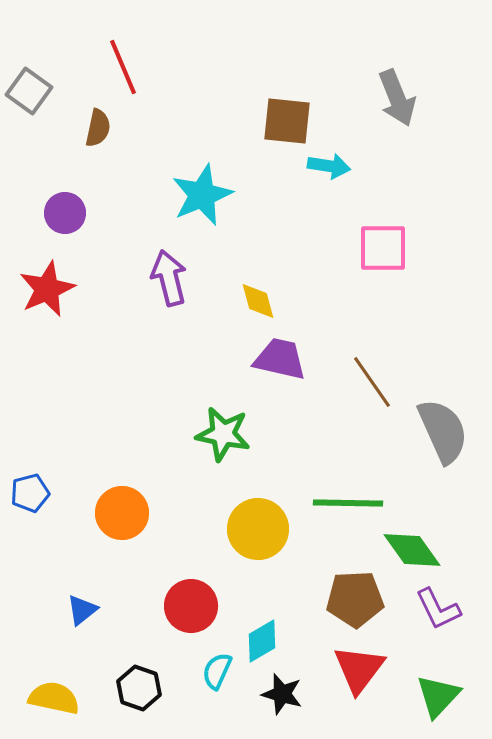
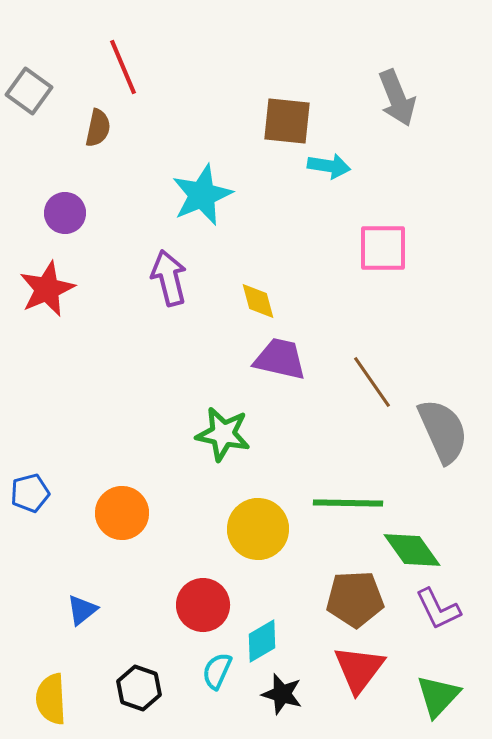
red circle: moved 12 px right, 1 px up
yellow semicircle: moved 3 px left, 1 px down; rotated 105 degrees counterclockwise
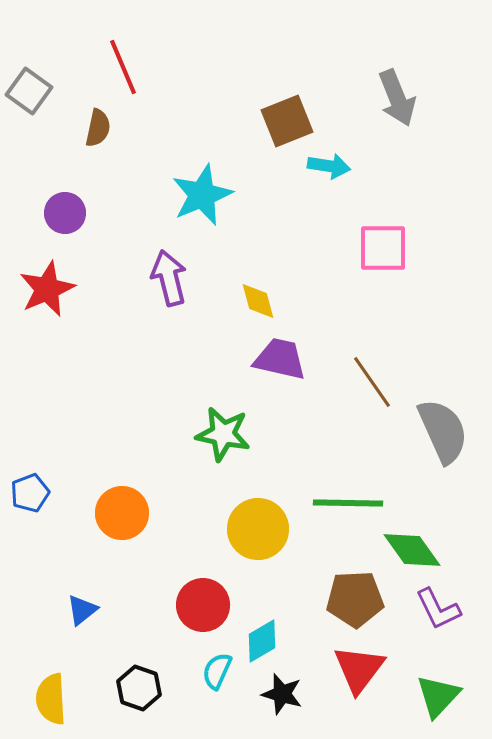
brown square: rotated 28 degrees counterclockwise
blue pentagon: rotated 6 degrees counterclockwise
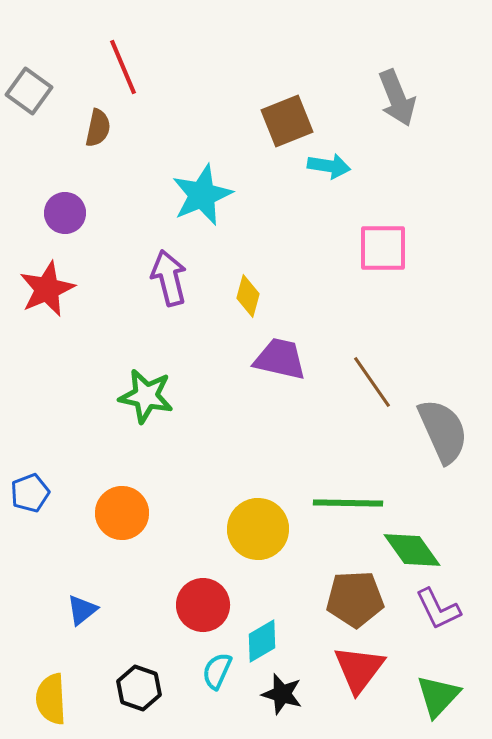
yellow diamond: moved 10 px left, 5 px up; rotated 30 degrees clockwise
green star: moved 77 px left, 38 px up
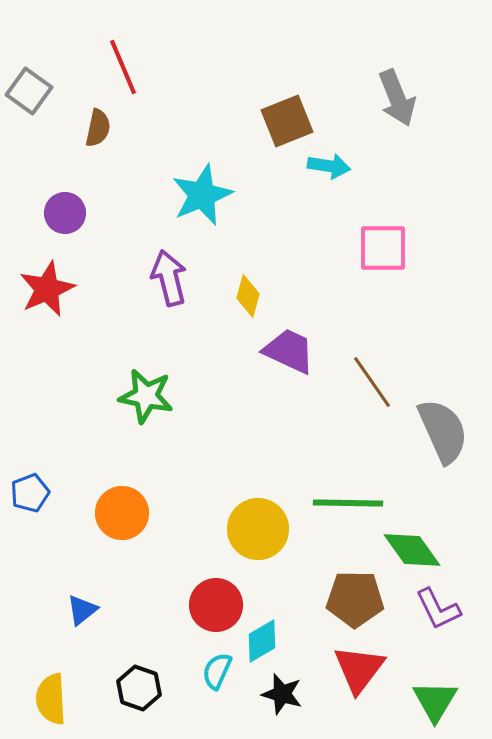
purple trapezoid: moved 9 px right, 8 px up; rotated 12 degrees clockwise
brown pentagon: rotated 4 degrees clockwise
red circle: moved 13 px right
green triangle: moved 3 px left, 5 px down; rotated 12 degrees counterclockwise
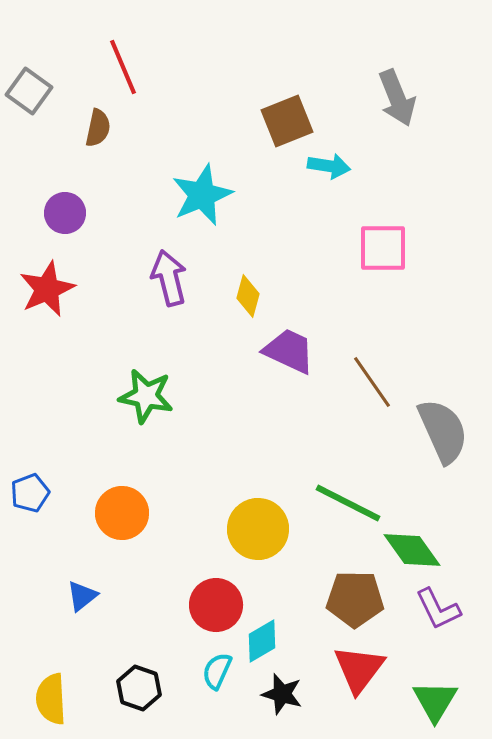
green line: rotated 26 degrees clockwise
blue triangle: moved 14 px up
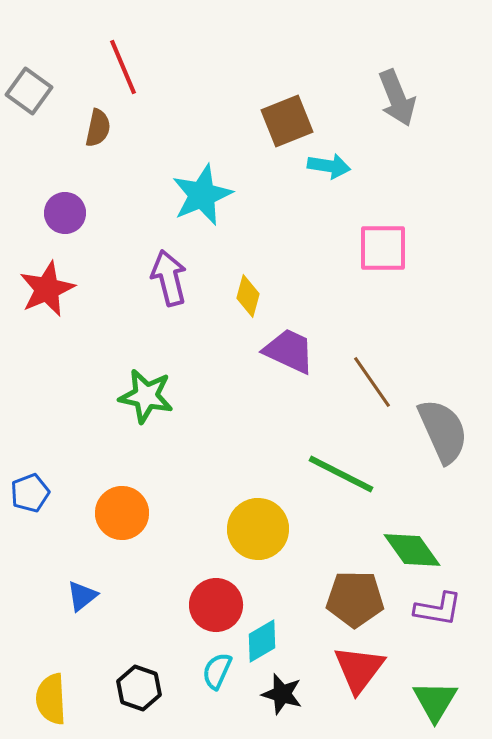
green line: moved 7 px left, 29 px up
purple L-shape: rotated 54 degrees counterclockwise
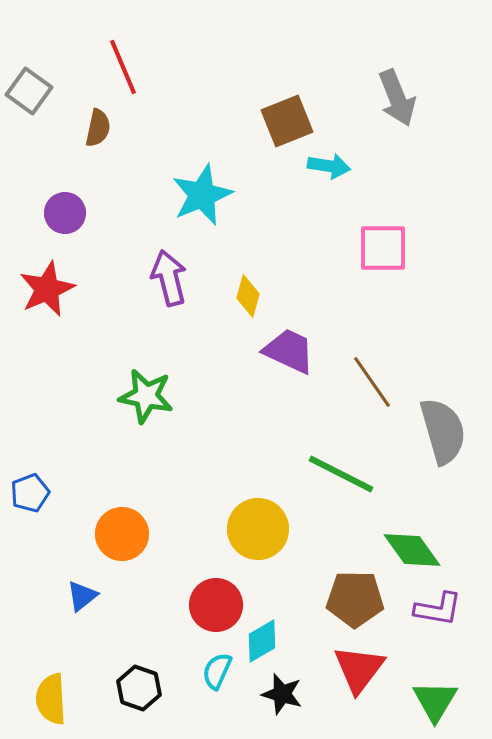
gray semicircle: rotated 8 degrees clockwise
orange circle: moved 21 px down
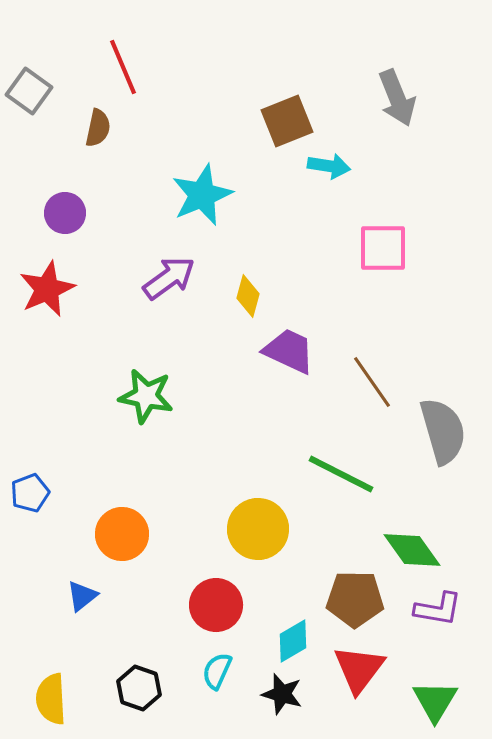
purple arrow: rotated 68 degrees clockwise
cyan diamond: moved 31 px right
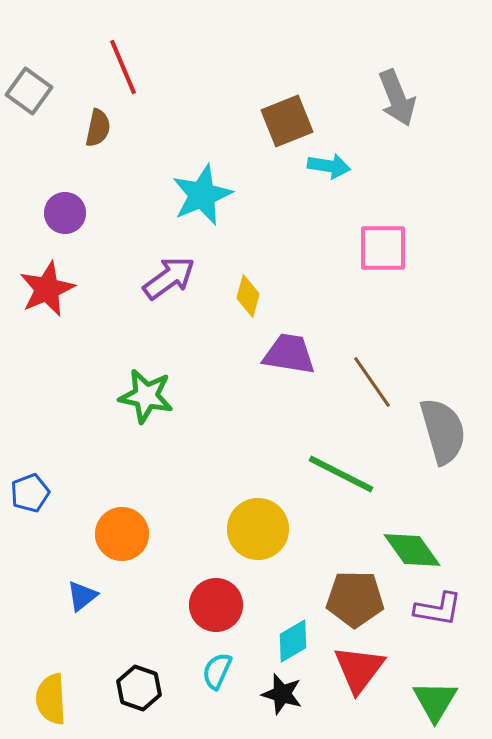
purple trapezoid: moved 3 px down; rotated 16 degrees counterclockwise
